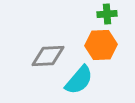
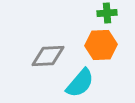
green cross: moved 1 px up
cyan semicircle: moved 1 px right, 3 px down
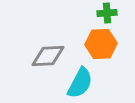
orange hexagon: moved 1 px up
cyan semicircle: rotated 12 degrees counterclockwise
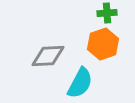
orange hexagon: moved 2 px right; rotated 16 degrees counterclockwise
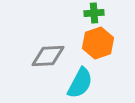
green cross: moved 13 px left
orange hexagon: moved 5 px left, 1 px up
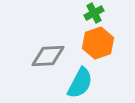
green cross: rotated 24 degrees counterclockwise
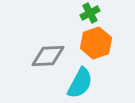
green cross: moved 4 px left
orange hexagon: moved 2 px left
